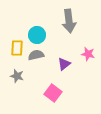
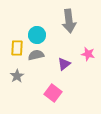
gray star: rotated 24 degrees clockwise
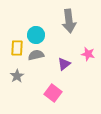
cyan circle: moved 1 px left
